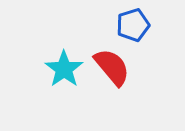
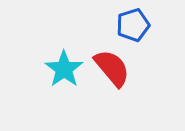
red semicircle: moved 1 px down
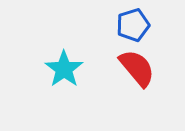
red semicircle: moved 25 px right
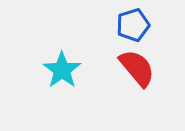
cyan star: moved 2 px left, 1 px down
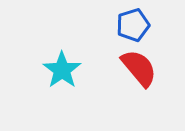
red semicircle: moved 2 px right
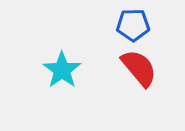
blue pentagon: rotated 16 degrees clockwise
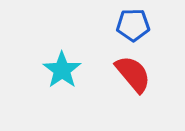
red semicircle: moved 6 px left, 6 px down
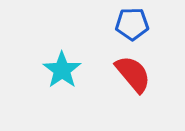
blue pentagon: moved 1 px left, 1 px up
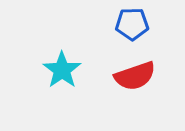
red semicircle: moved 2 px right, 2 px down; rotated 111 degrees clockwise
